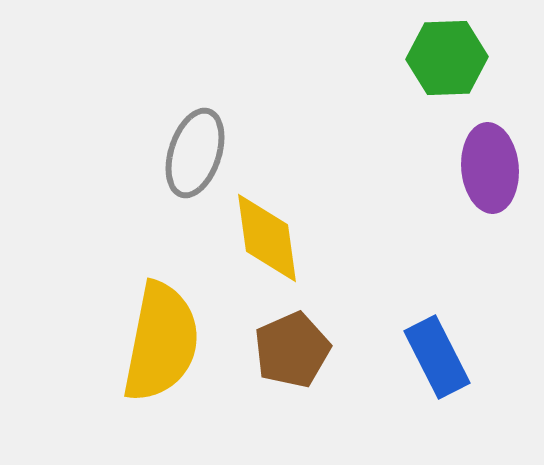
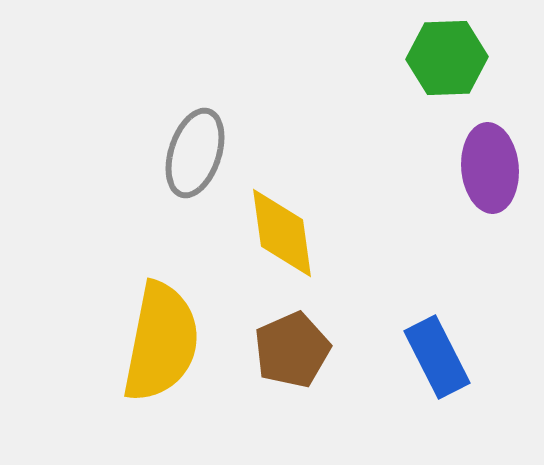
yellow diamond: moved 15 px right, 5 px up
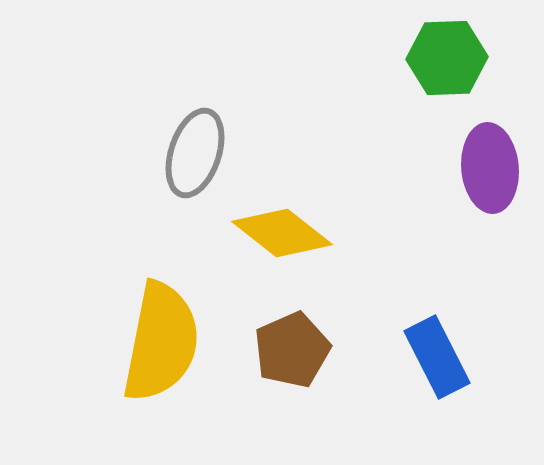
yellow diamond: rotated 44 degrees counterclockwise
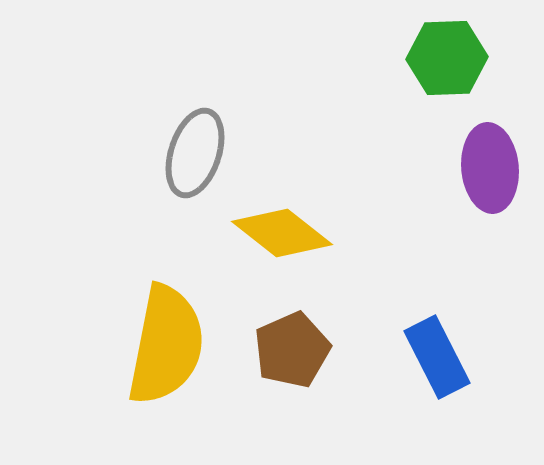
yellow semicircle: moved 5 px right, 3 px down
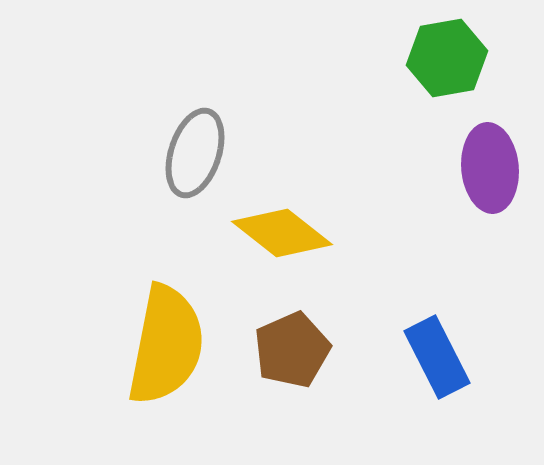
green hexagon: rotated 8 degrees counterclockwise
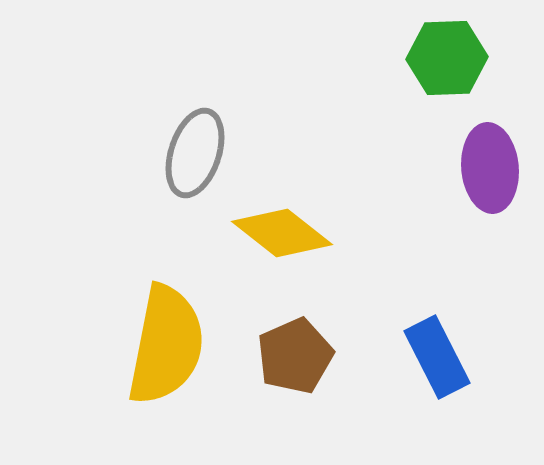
green hexagon: rotated 8 degrees clockwise
brown pentagon: moved 3 px right, 6 px down
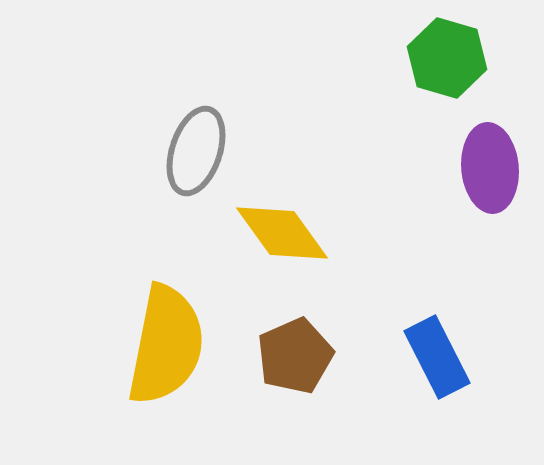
green hexagon: rotated 18 degrees clockwise
gray ellipse: moved 1 px right, 2 px up
yellow diamond: rotated 16 degrees clockwise
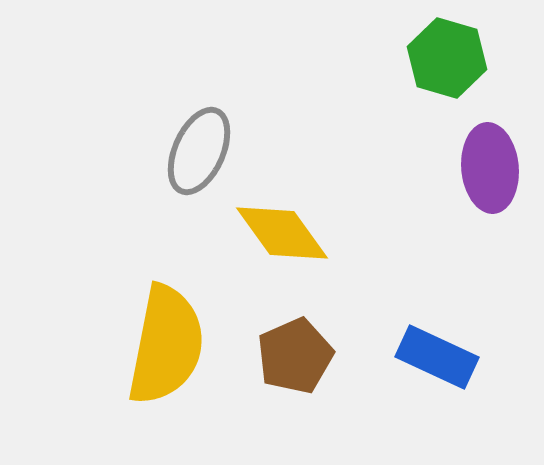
gray ellipse: moved 3 px right; rotated 6 degrees clockwise
blue rectangle: rotated 38 degrees counterclockwise
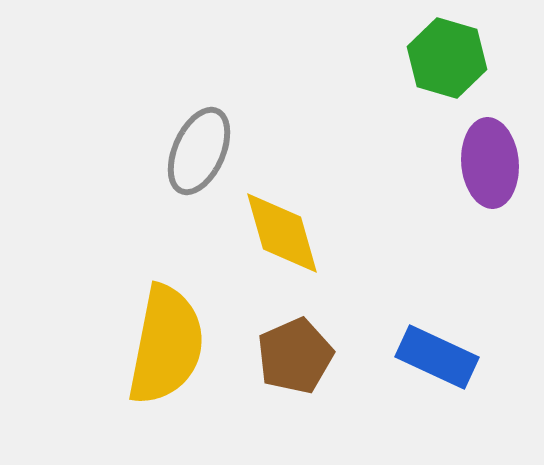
purple ellipse: moved 5 px up
yellow diamond: rotated 20 degrees clockwise
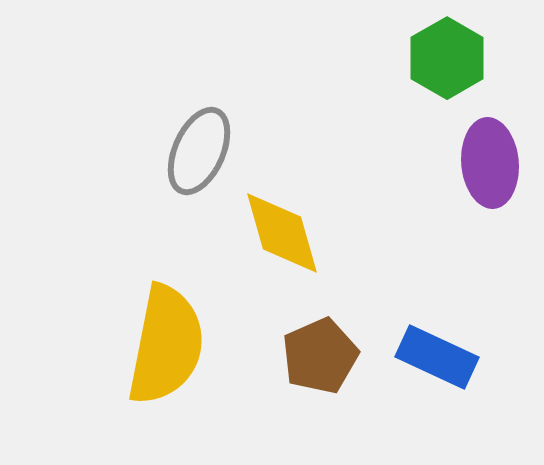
green hexagon: rotated 14 degrees clockwise
brown pentagon: moved 25 px right
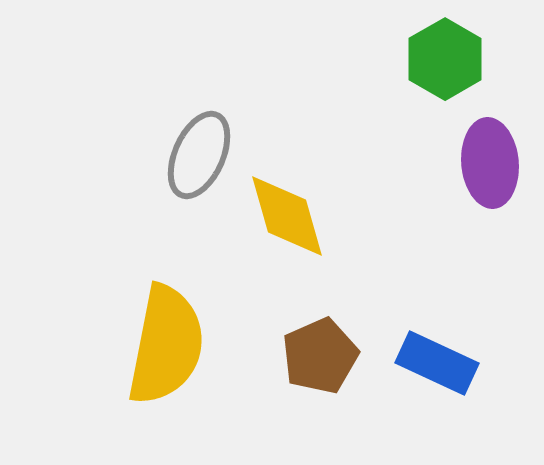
green hexagon: moved 2 px left, 1 px down
gray ellipse: moved 4 px down
yellow diamond: moved 5 px right, 17 px up
blue rectangle: moved 6 px down
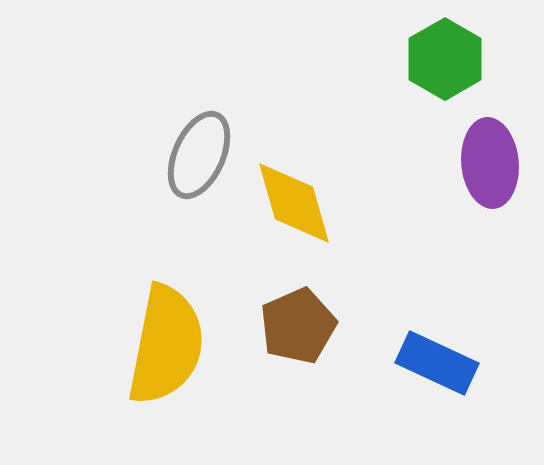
yellow diamond: moved 7 px right, 13 px up
brown pentagon: moved 22 px left, 30 px up
